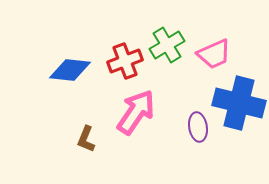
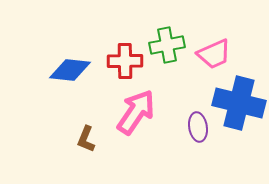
green cross: rotated 20 degrees clockwise
red cross: rotated 20 degrees clockwise
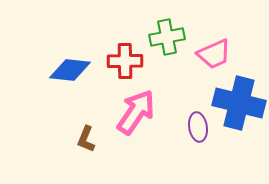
green cross: moved 8 px up
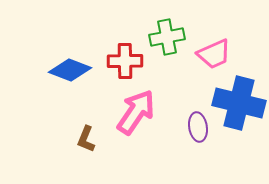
blue diamond: rotated 15 degrees clockwise
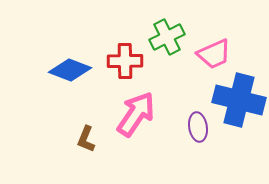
green cross: rotated 16 degrees counterclockwise
blue cross: moved 3 px up
pink arrow: moved 2 px down
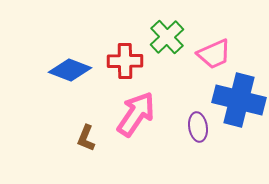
green cross: rotated 16 degrees counterclockwise
brown L-shape: moved 1 px up
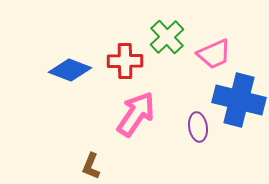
brown L-shape: moved 5 px right, 28 px down
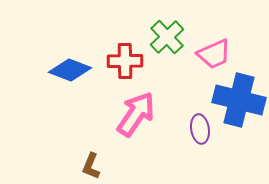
purple ellipse: moved 2 px right, 2 px down
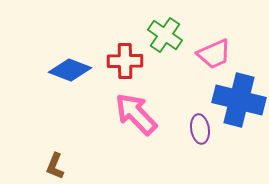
green cross: moved 2 px left, 2 px up; rotated 12 degrees counterclockwise
pink arrow: rotated 78 degrees counterclockwise
brown L-shape: moved 36 px left
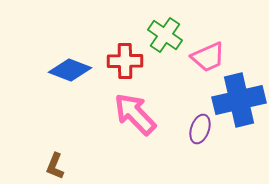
pink trapezoid: moved 6 px left, 3 px down
blue cross: rotated 27 degrees counterclockwise
pink arrow: moved 1 px left
purple ellipse: rotated 28 degrees clockwise
